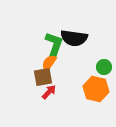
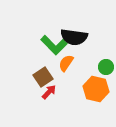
black semicircle: moved 1 px up
green L-shape: rotated 116 degrees clockwise
orange semicircle: moved 17 px right
green circle: moved 2 px right
brown square: rotated 24 degrees counterclockwise
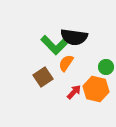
red arrow: moved 25 px right
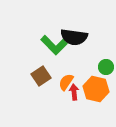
orange semicircle: moved 19 px down
brown square: moved 2 px left, 1 px up
red arrow: rotated 49 degrees counterclockwise
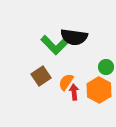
orange hexagon: moved 3 px right, 1 px down; rotated 15 degrees clockwise
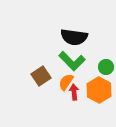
green L-shape: moved 18 px right, 16 px down
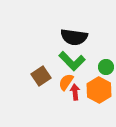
red arrow: moved 1 px right
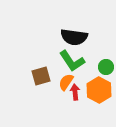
green L-shape: rotated 12 degrees clockwise
brown square: rotated 18 degrees clockwise
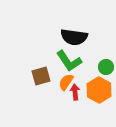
green L-shape: moved 3 px left
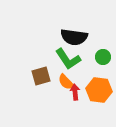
green L-shape: moved 1 px left, 2 px up
green circle: moved 3 px left, 10 px up
orange semicircle: rotated 78 degrees counterclockwise
orange hexagon: rotated 20 degrees counterclockwise
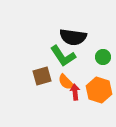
black semicircle: moved 1 px left
green L-shape: moved 5 px left, 3 px up
brown square: moved 1 px right
orange hexagon: rotated 10 degrees clockwise
